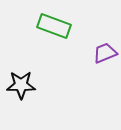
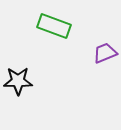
black star: moved 3 px left, 4 px up
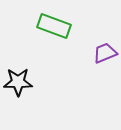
black star: moved 1 px down
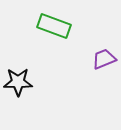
purple trapezoid: moved 1 px left, 6 px down
